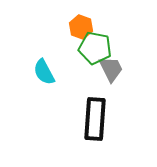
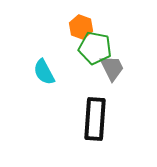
gray trapezoid: moved 1 px right, 1 px up
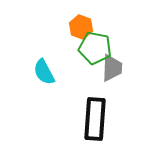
gray trapezoid: rotated 28 degrees clockwise
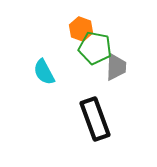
orange hexagon: moved 2 px down
gray trapezoid: moved 4 px right, 1 px up
black rectangle: rotated 24 degrees counterclockwise
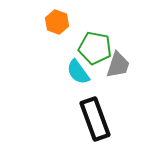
orange hexagon: moved 24 px left, 7 px up
gray trapezoid: moved 2 px right, 2 px up; rotated 16 degrees clockwise
cyan semicircle: moved 34 px right; rotated 8 degrees counterclockwise
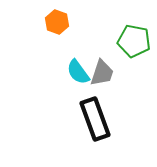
green pentagon: moved 39 px right, 7 px up
gray trapezoid: moved 16 px left, 8 px down
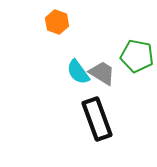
green pentagon: moved 3 px right, 15 px down
gray trapezoid: rotated 76 degrees counterclockwise
black rectangle: moved 2 px right
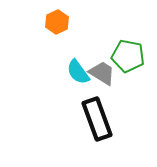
orange hexagon: rotated 15 degrees clockwise
green pentagon: moved 9 px left
